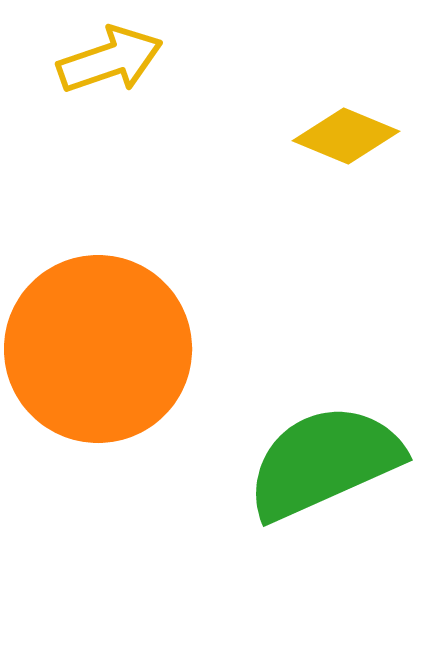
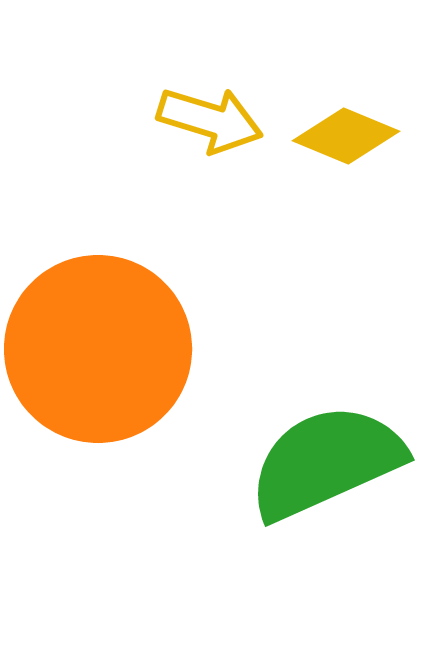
yellow arrow: moved 100 px right, 60 px down; rotated 36 degrees clockwise
green semicircle: moved 2 px right
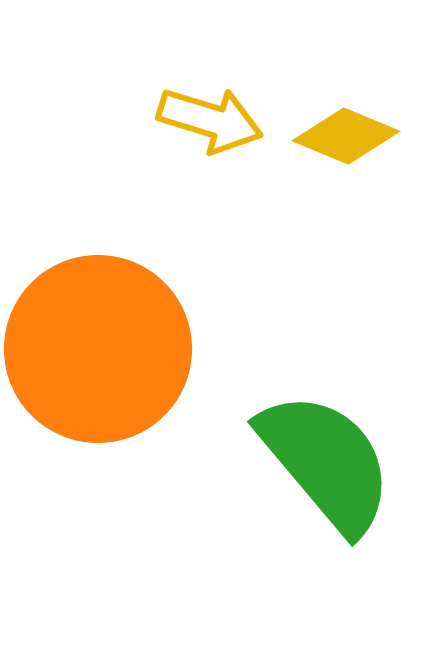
green semicircle: rotated 74 degrees clockwise
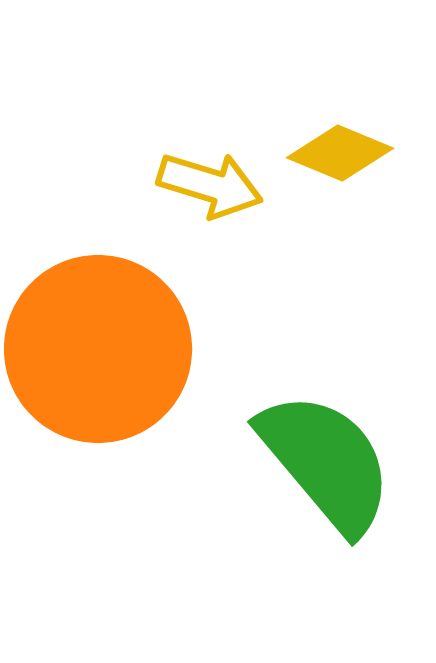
yellow arrow: moved 65 px down
yellow diamond: moved 6 px left, 17 px down
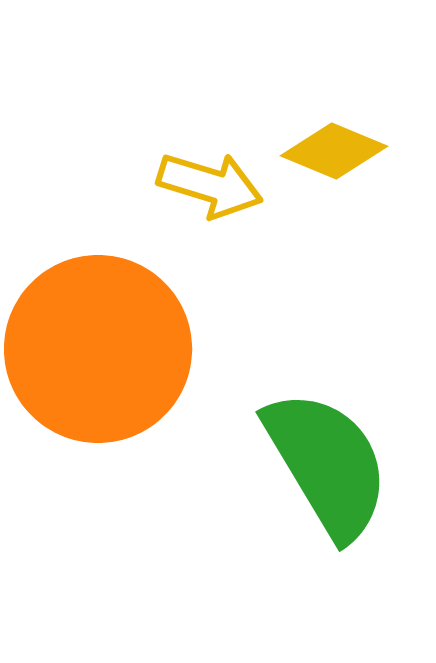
yellow diamond: moved 6 px left, 2 px up
green semicircle: moved 1 px right, 2 px down; rotated 9 degrees clockwise
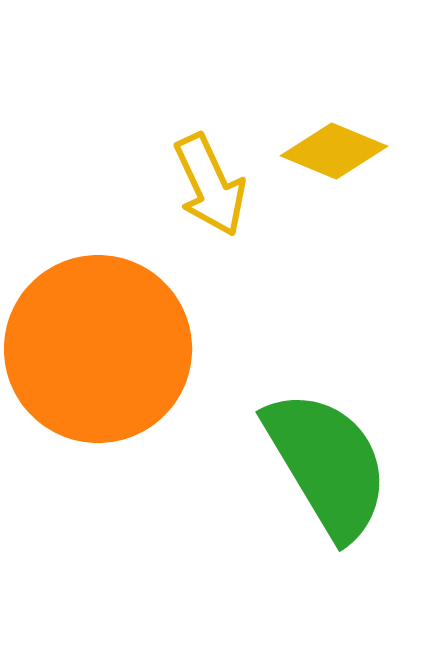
yellow arrow: rotated 48 degrees clockwise
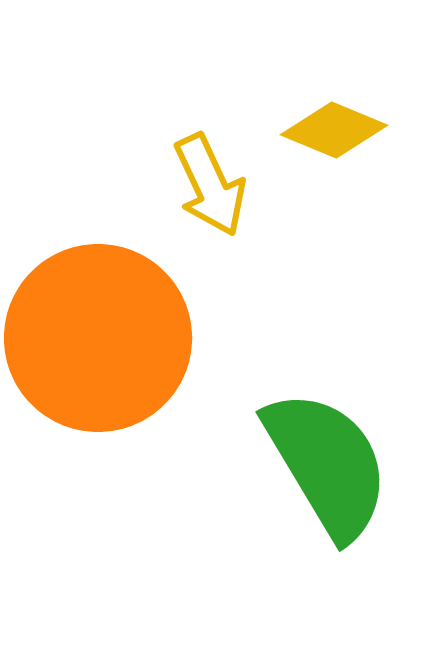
yellow diamond: moved 21 px up
orange circle: moved 11 px up
